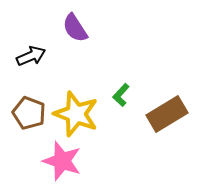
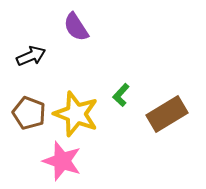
purple semicircle: moved 1 px right, 1 px up
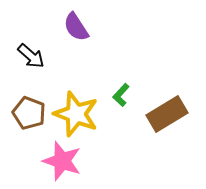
black arrow: rotated 64 degrees clockwise
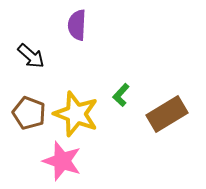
purple semicircle: moved 1 px right, 2 px up; rotated 36 degrees clockwise
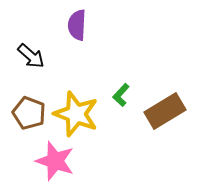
brown rectangle: moved 2 px left, 3 px up
pink star: moved 7 px left
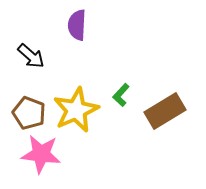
yellow star: moved 4 px up; rotated 27 degrees clockwise
pink star: moved 14 px left, 7 px up; rotated 12 degrees counterclockwise
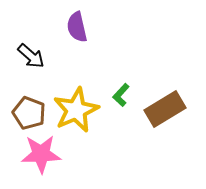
purple semicircle: moved 2 px down; rotated 16 degrees counterclockwise
brown rectangle: moved 2 px up
pink star: rotated 9 degrees counterclockwise
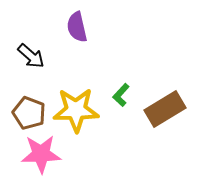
yellow star: rotated 24 degrees clockwise
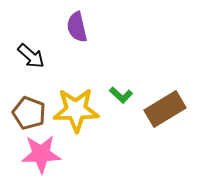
green L-shape: rotated 90 degrees counterclockwise
